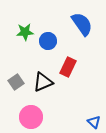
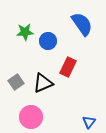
black triangle: moved 1 px down
blue triangle: moved 5 px left; rotated 24 degrees clockwise
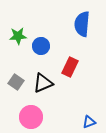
blue semicircle: rotated 140 degrees counterclockwise
green star: moved 7 px left, 4 px down
blue circle: moved 7 px left, 5 px down
red rectangle: moved 2 px right
gray square: rotated 21 degrees counterclockwise
blue triangle: rotated 32 degrees clockwise
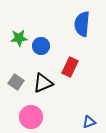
green star: moved 1 px right, 2 px down
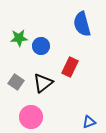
blue semicircle: rotated 20 degrees counterclockwise
black triangle: rotated 15 degrees counterclockwise
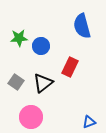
blue semicircle: moved 2 px down
